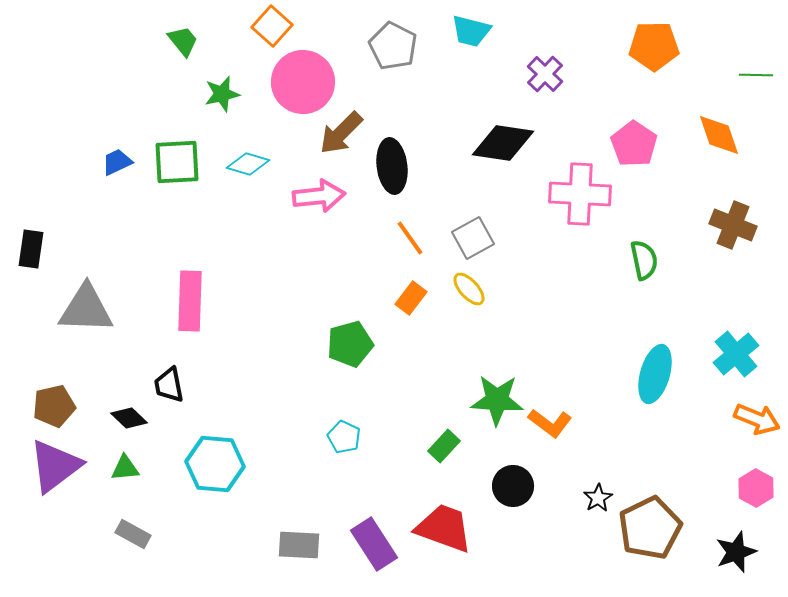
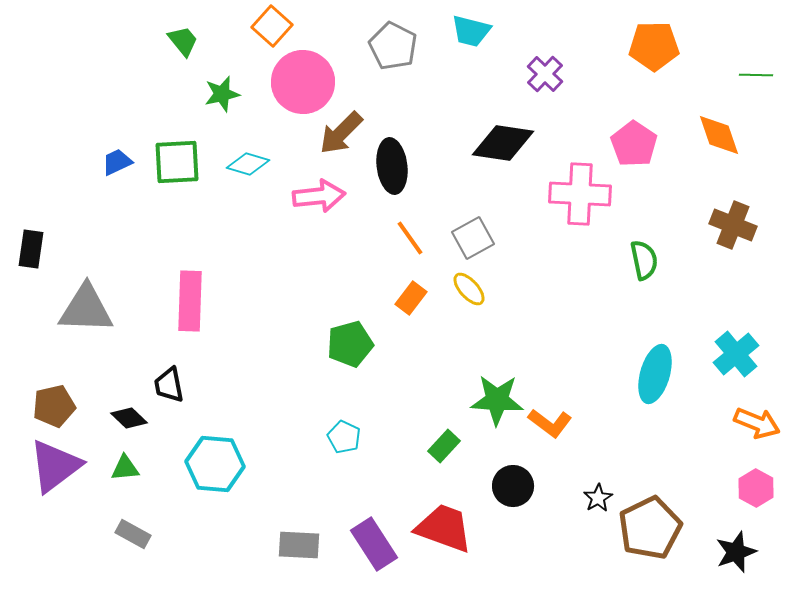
orange arrow at (757, 419): moved 4 px down
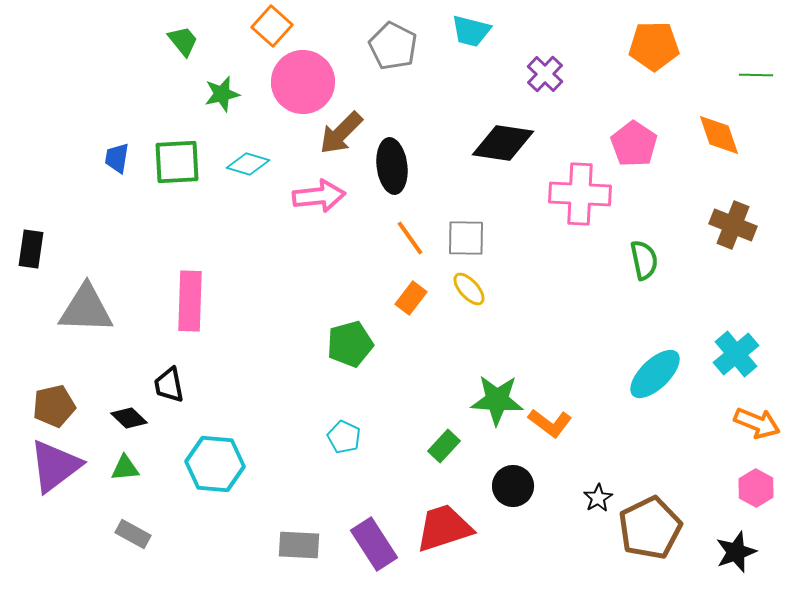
blue trapezoid at (117, 162): moved 4 px up; rotated 56 degrees counterclockwise
gray square at (473, 238): moved 7 px left; rotated 30 degrees clockwise
cyan ellipse at (655, 374): rotated 30 degrees clockwise
red trapezoid at (444, 528): rotated 38 degrees counterclockwise
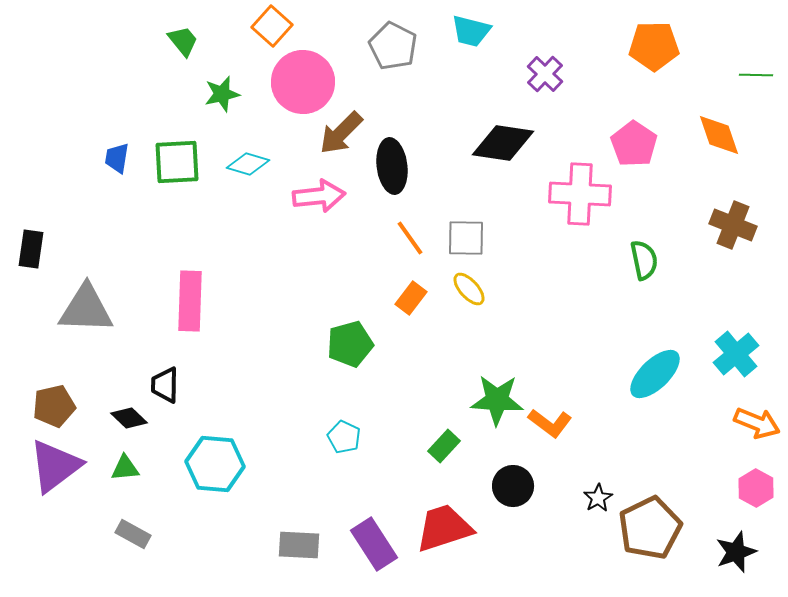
black trapezoid at (169, 385): moved 4 px left; rotated 12 degrees clockwise
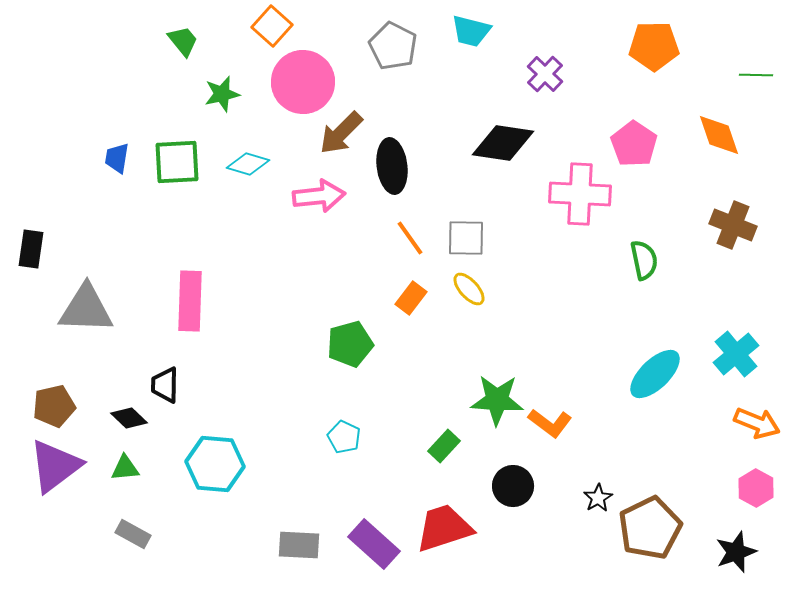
purple rectangle at (374, 544): rotated 15 degrees counterclockwise
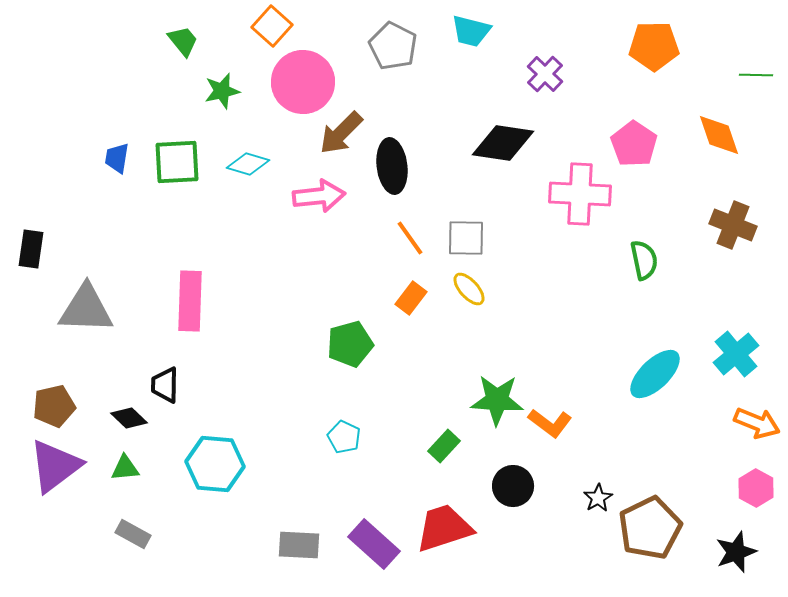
green star at (222, 94): moved 3 px up
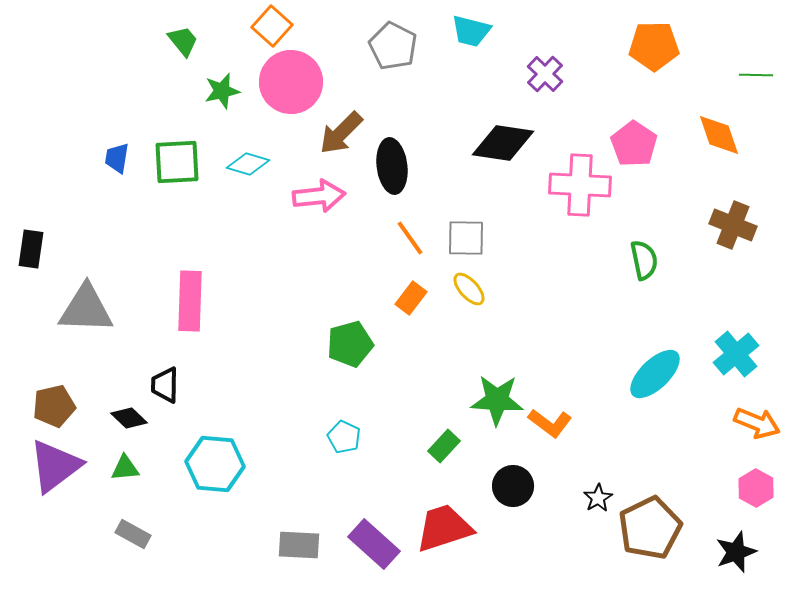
pink circle at (303, 82): moved 12 px left
pink cross at (580, 194): moved 9 px up
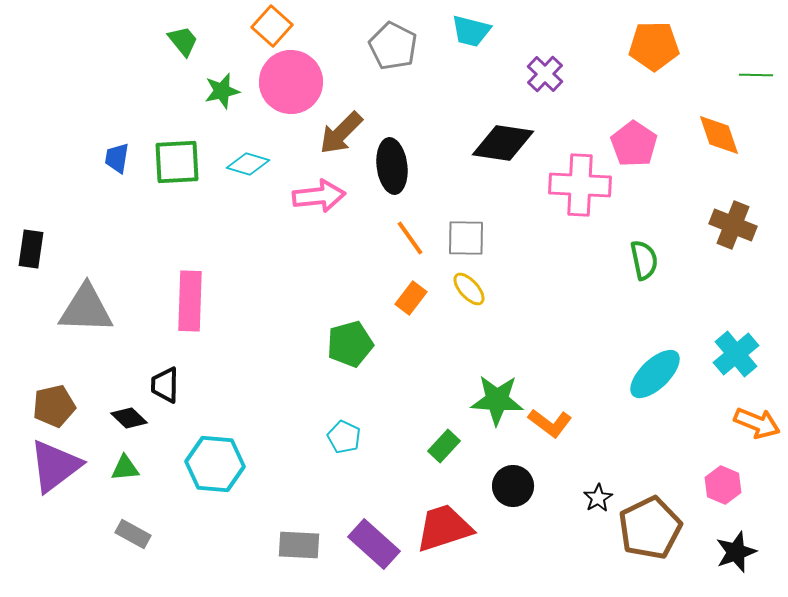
pink hexagon at (756, 488): moved 33 px left, 3 px up; rotated 6 degrees counterclockwise
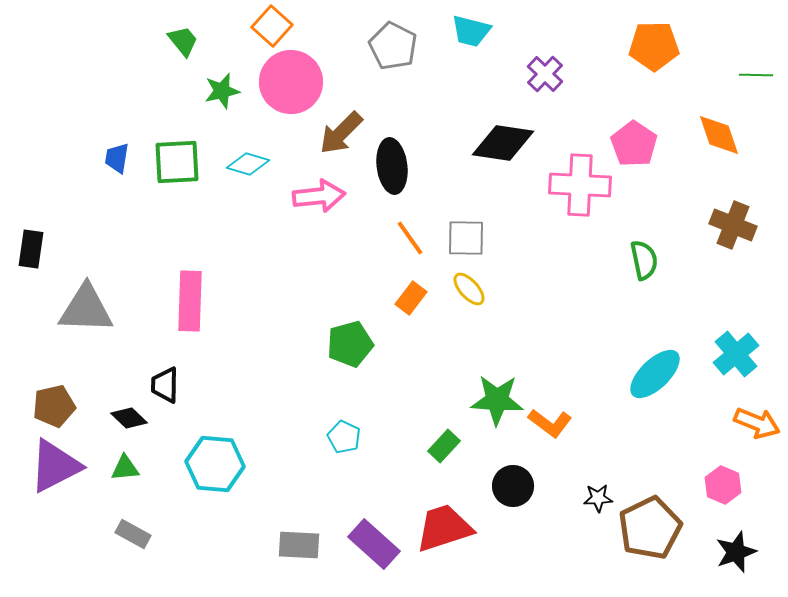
purple triangle at (55, 466): rotated 10 degrees clockwise
black star at (598, 498): rotated 28 degrees clockwise
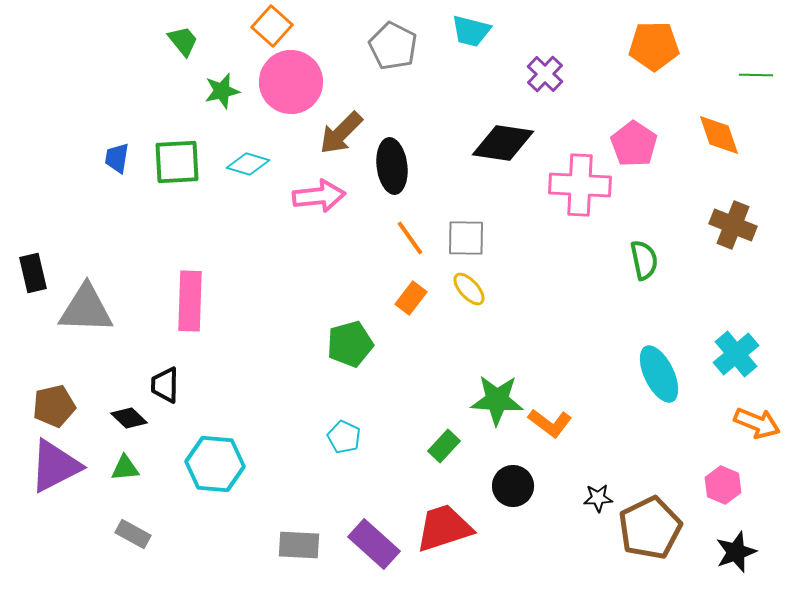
black rectangle at (31, 249): moved 2 px right, 24 px down; rotated 21 degrees counterclockwise
cyan ellipse at (655, 374): moved 4 px right; rotated 72 degrees counterclockwise
